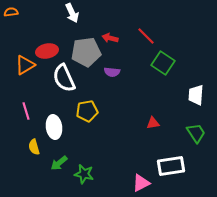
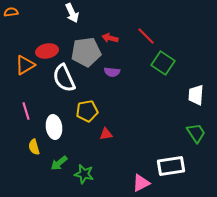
red triangle: moved 47 px left, 11 px down
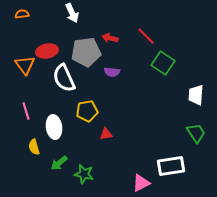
orange semicircle: moved 11 px right, 2 px down
orange triangle: rotated 35 degrees counterclockwise
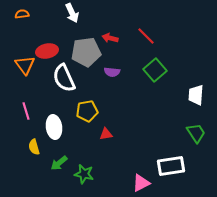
green square: moved 8 px left, 7 px down; rotated 15 degrees clockwise
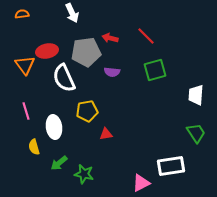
green square: rotated 25 degrees clockwise
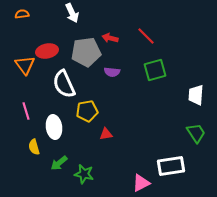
white semicircle: moved 6 px down
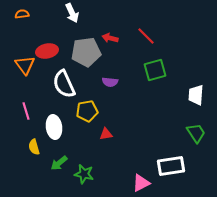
purple semicircle: moved 2 px left, 10 px down
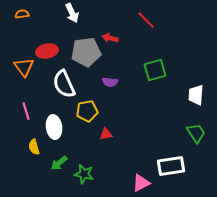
red line: moved 16 px up
orange triangle: moved 1 px left, 2 px down
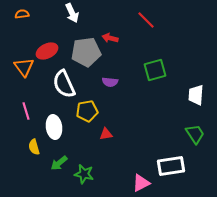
red ellipse: rotated 15 degrees counterclockwise
green trapezoid: moved 1 px left, 1 px down
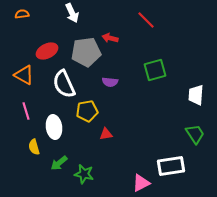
orange triangle: moved 8 px down; rotated 25 degrees counterclockwise
